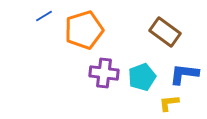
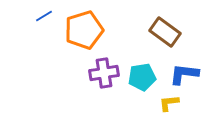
purple cross: rotated 16 degrees counterclockwise
cyan pentagon: rotated 12 degrees clockwise
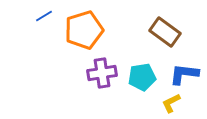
purple cross: moved 2 px left
yellow L-shape: moved 2 px right; rotated 20 degrees counterclockwise
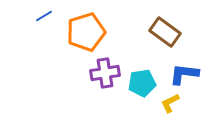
orange pentagon: moved 2 px right, 2 px down
purple cross: moved 3 px right
cyan pentagon: moved 6 px down
yellow L-shape: moved 1 px left
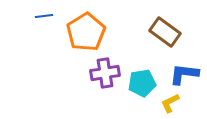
blue line: rotated 24 degrees clockwise
orange pentagon: rotated 15 degrees counterclockwise
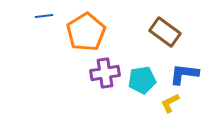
cyan pentagon: moved 3 px up
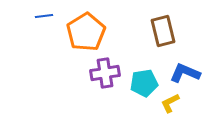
brown rectangle: moved 2 px left, 1 px up; rotated 40 degrees clockwise
blue L-shape: moved 1 px right, 1 px up; rotated 16 degrees clockwise
cyan pentagon: moved 2 px right, 3 px down
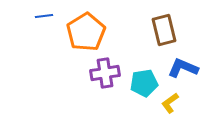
brown rectangle: moved 1 px right, 1 px up
blue L-shape: moved 2 px left, 5 px up
yellow L-shape: rotated 10 degrees counterclockwise
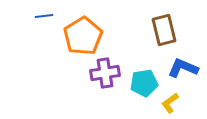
orange pentagon: moved 3 px left, 4 px down
